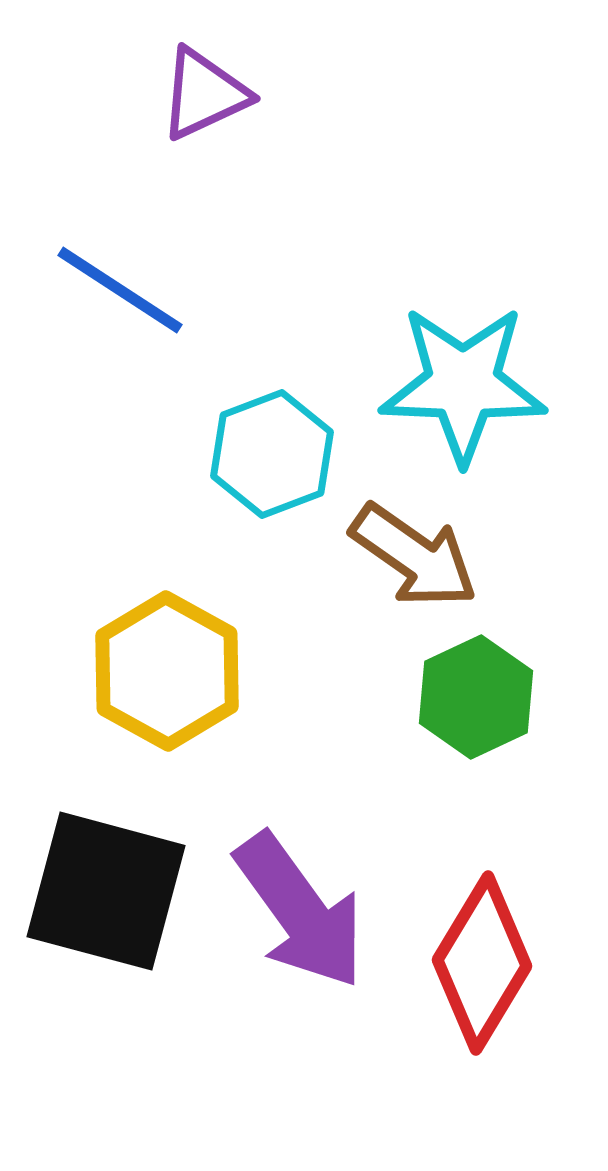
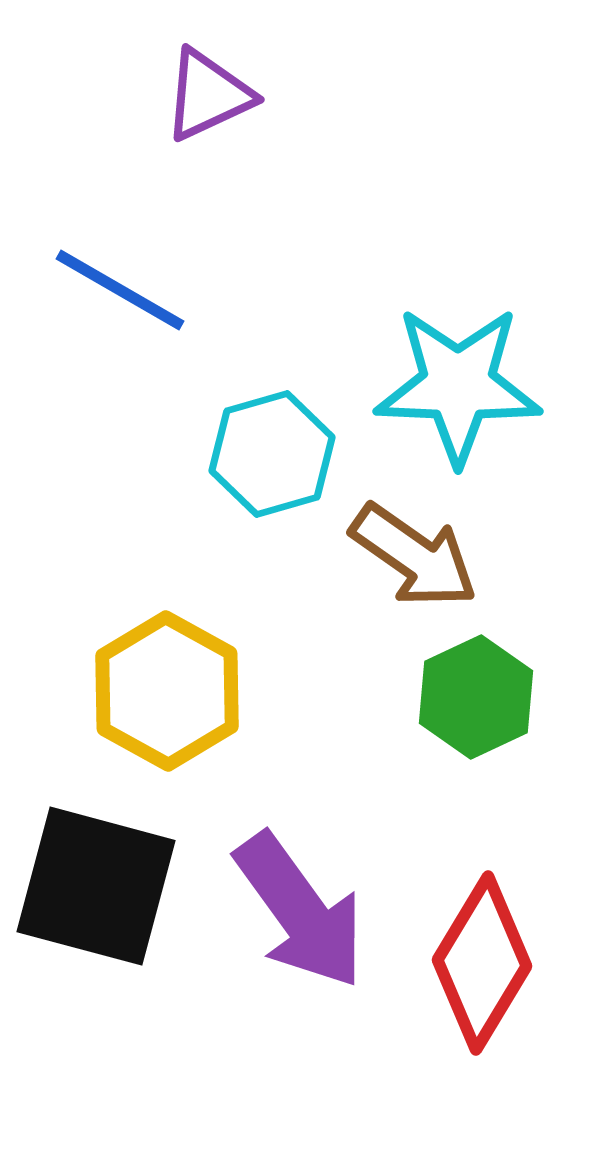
purple triangle: moved 4 px right, 1 px down
blue line: rotated 3 degrees counterclockwise
cyan star: moved 5 px left, 1 px down
cyan hexagon: rotated 5 degrees clockwise
yellow hexagon: moved 20 px down
black square: moved 10 px left, 5 px up
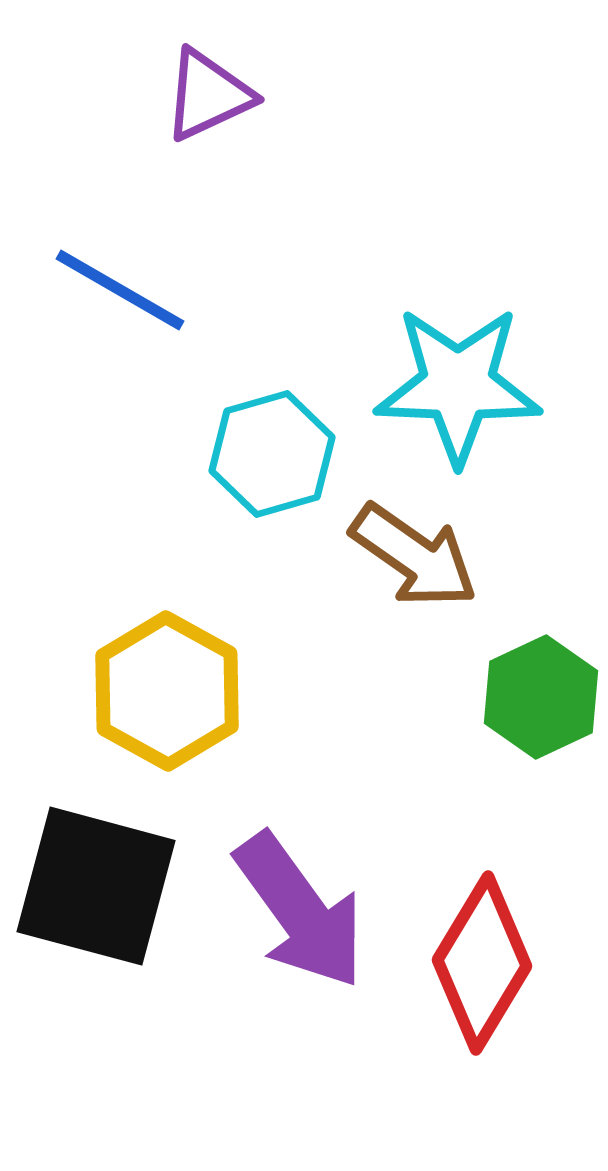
green hexagon: moved 65 px right
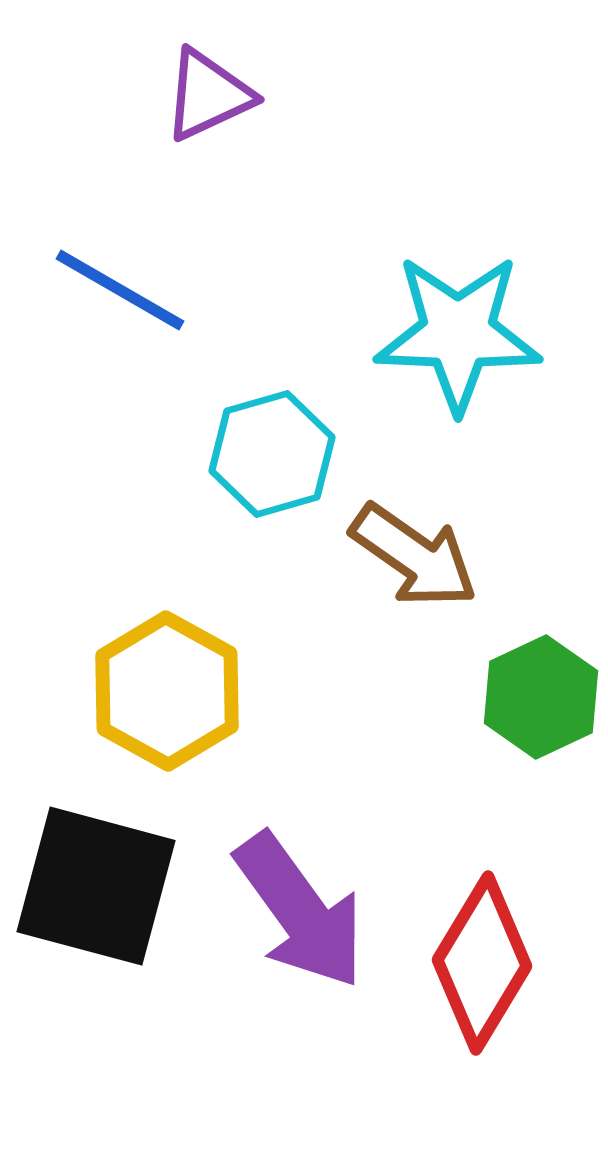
cyan star: moved 52 px up
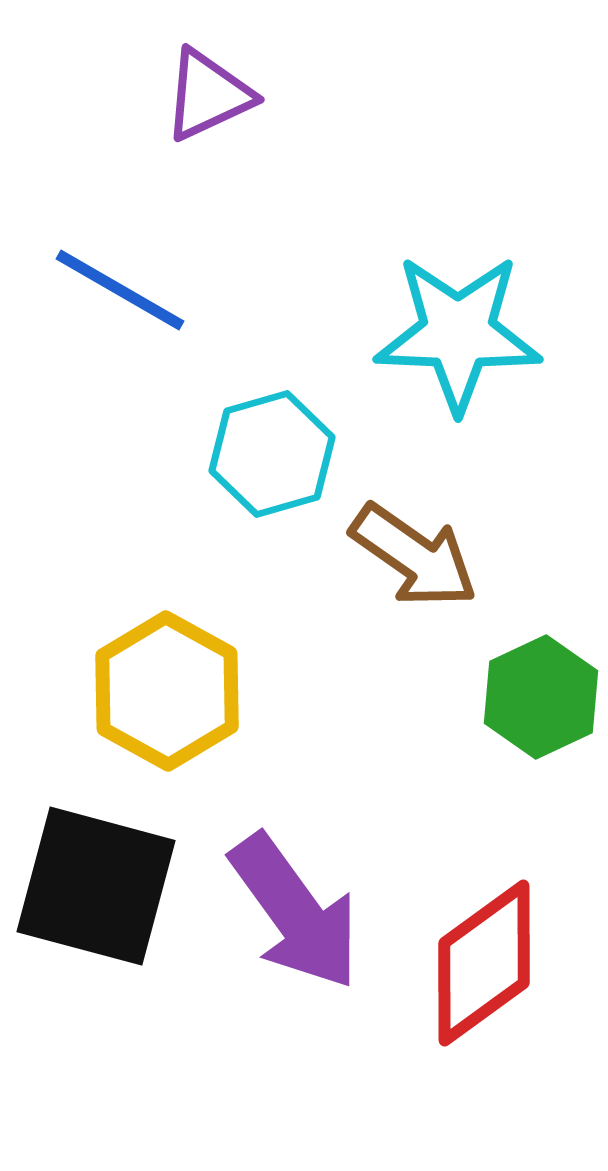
purple arrow: moved 5 px left, 1 px down
red diamond: moved 2 px right; rotated 23 degrees clockwise
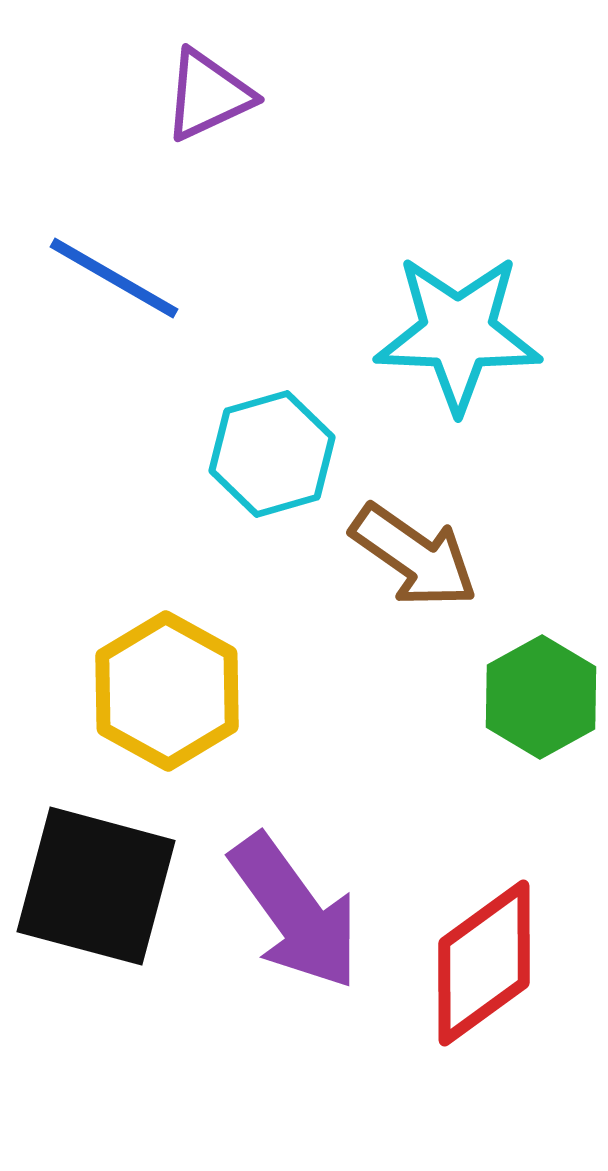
blue line: moved 6 px left, 12 px up
green hexagon: rotated 4 degrees counterclockwise
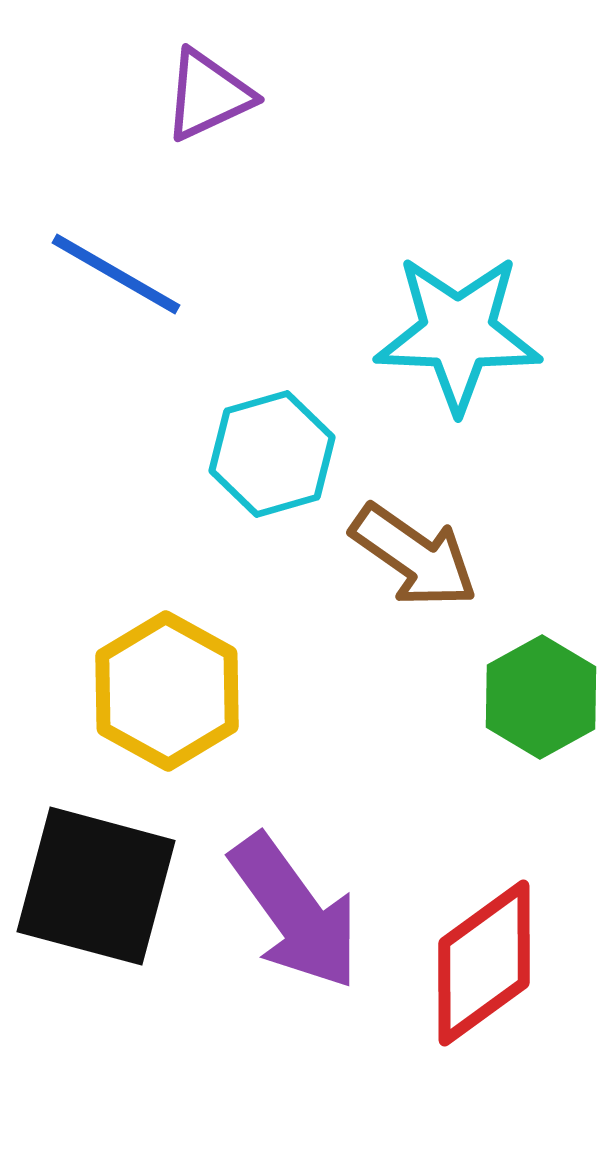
blue line: moved 2 px right, 4 px up
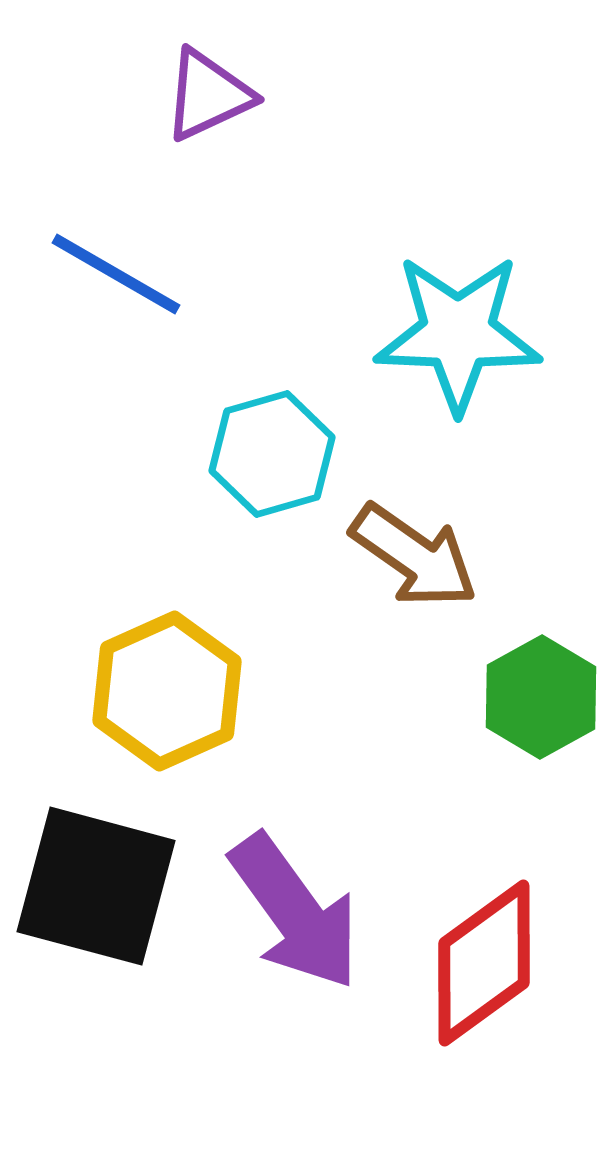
yellow hexagon: rotated 7 degrees clockwise
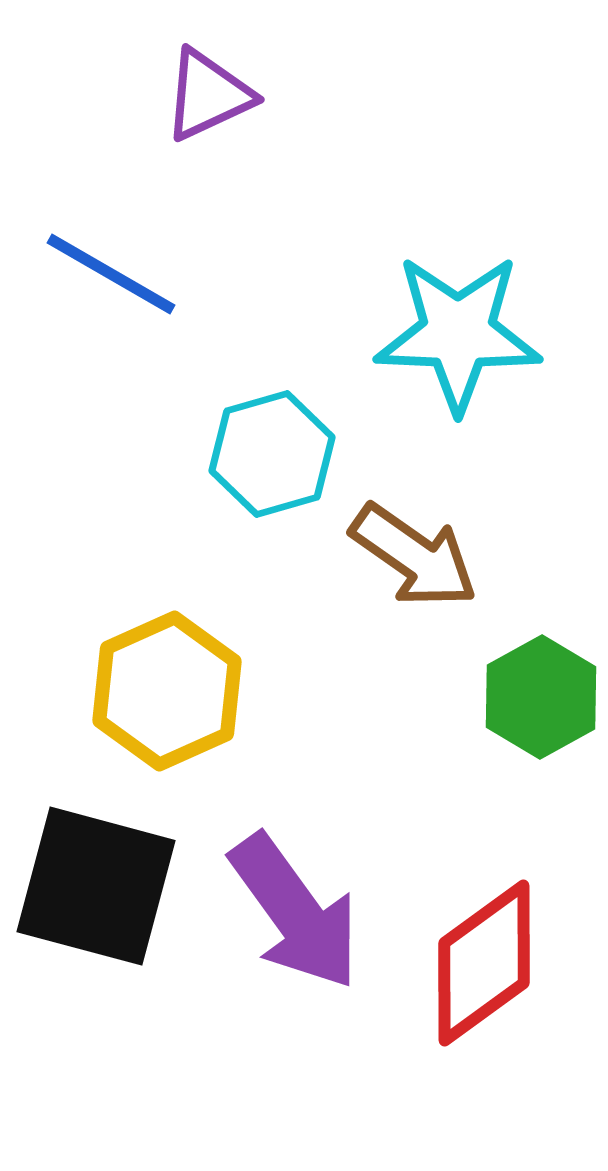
blue line: moved 5 px left
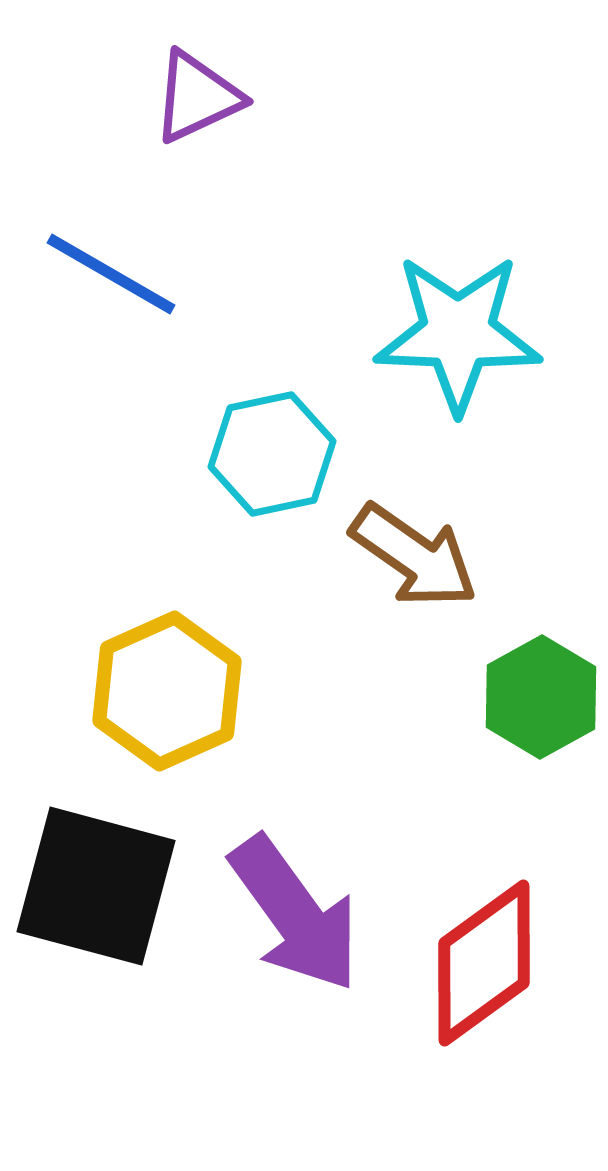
purple triangle: moved 11 px left, 2 px down
cyan hexagon: rotated 4 degrees clockwise
purple arrow: moved 2 px down
